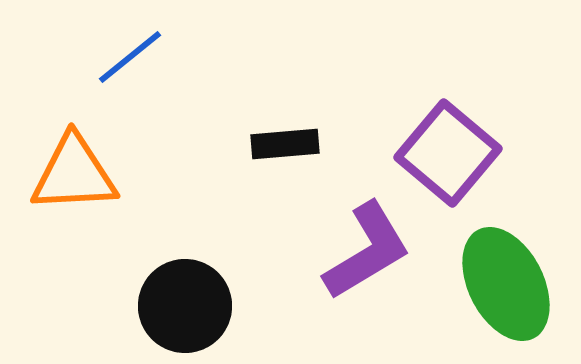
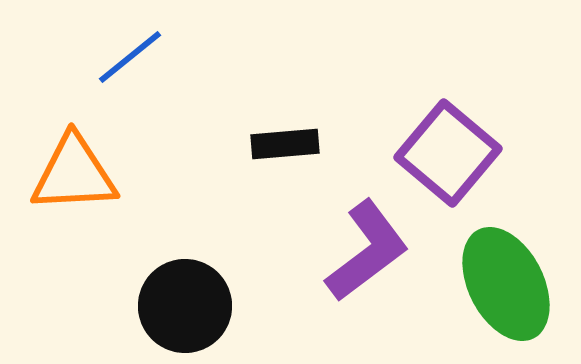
purple L-shape: rotated 6 degrees counterclockwise
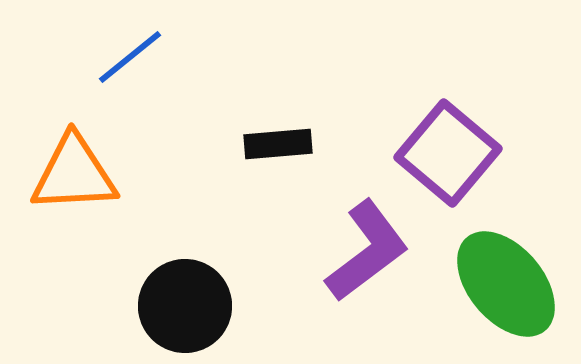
black rectangle: moved 7 px left
green ellipse: rotated 13 degrees counterclockwise
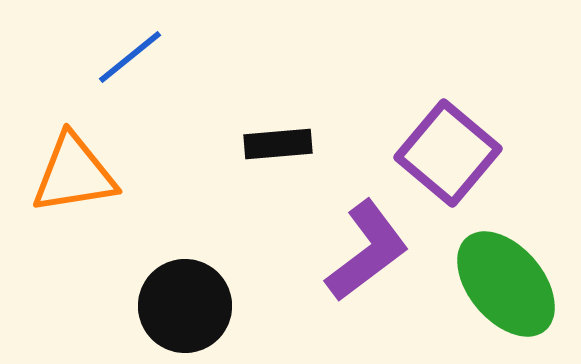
orange triangle: rotated 6 degrees counterclockwise
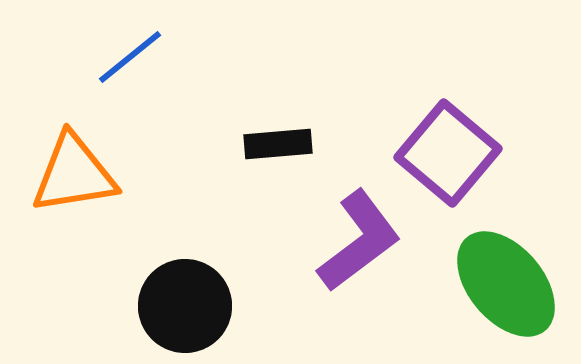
purple L-shape: moved 8 px left, 10 px up
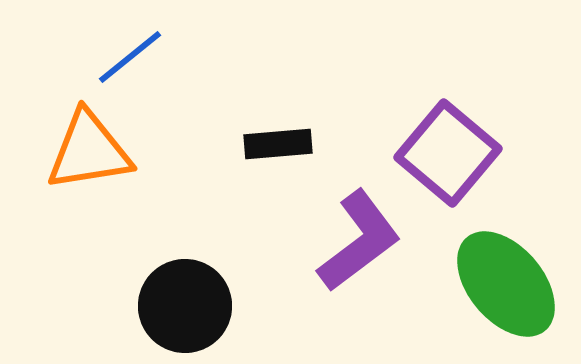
orange triangle: moved 15 px right, 23 px up
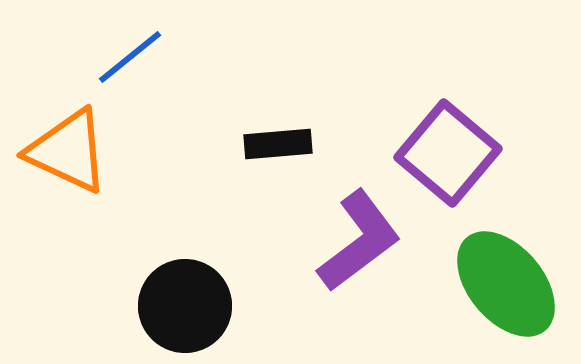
orange triangle: moved 21 px left; rotated 34 degrees clockwise
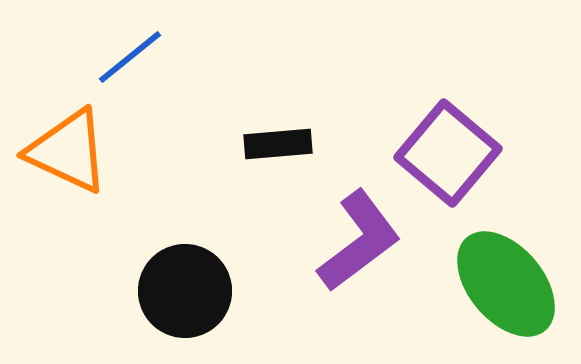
black circle: moved 15 px up
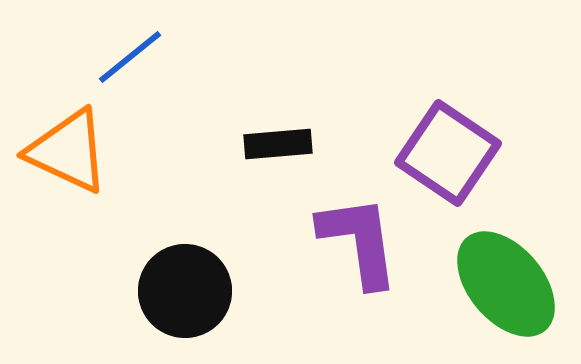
purple square: rotated 6 degrees counterclockwise
purple L-shape: rotated 61 degrees counterclockwise
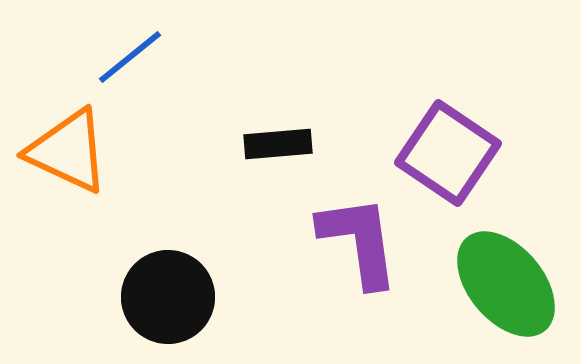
black circle: moved 17 px left, 6 px down
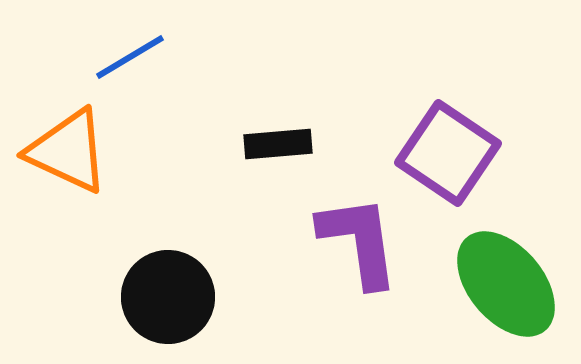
blue line: rotated 8 degrees clockwise
